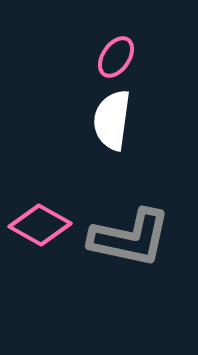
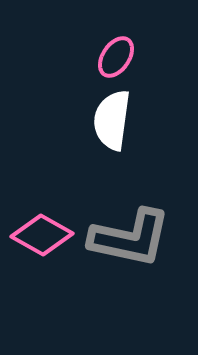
pink diamond: moved 2 px right, 10 px down
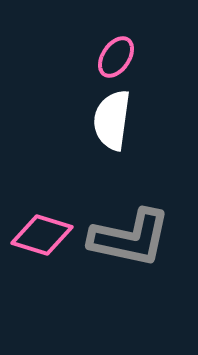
pink diamond: rotated 12 degrees counterclockwise
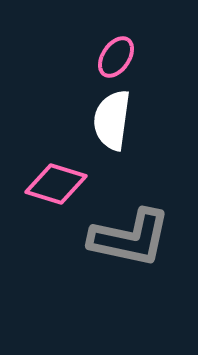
pink diamond: moved 14 px right, 51 px up
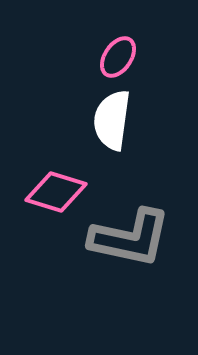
pink ellipse: moved 2 px right
pink diamond: moved 8 px down
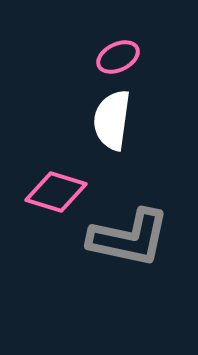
pink ellipse: rotated 30 degrees clockwise
gray L-shape: moved 1 px left
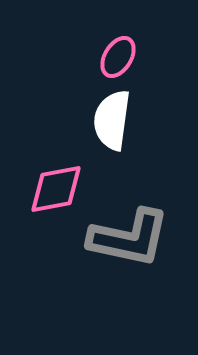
pink ellipse: rotated 33 degrees counterclockwise
pink diamond: moved 3 px up; rotated 28 degrees counterclockwise
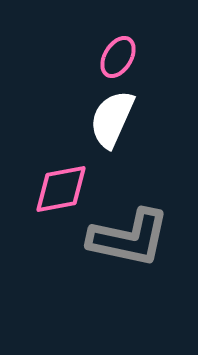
white semicircle: moved 1 px up; rotated 16 degrees clockwise
pink diamond: moved 5 px right
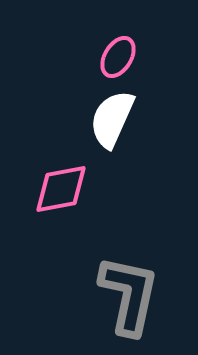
gray L-shape: moved 57 px down; rotated 90 degrees counterclockwise
